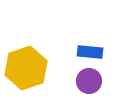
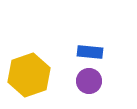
yellow hexagon: moved 3 px right, 7 px down
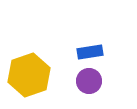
blue rectangle: rotated 15 degrees counterclockwise
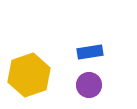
purple circle: moved 4 px down
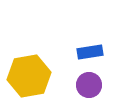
yellow hexagon: moved 1 px down; rotated 9 degrees clockwise
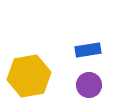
blue rectangle: moved 2 px left, 2 px up
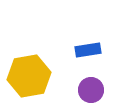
purple circle: moved 2 px right, 5 px down
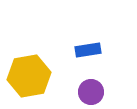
purple circle: moved 2 px down
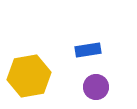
purple circle: moved 5 px right, 5 px up
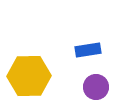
yellow hexagon: rotated 9 degrees clockwise
